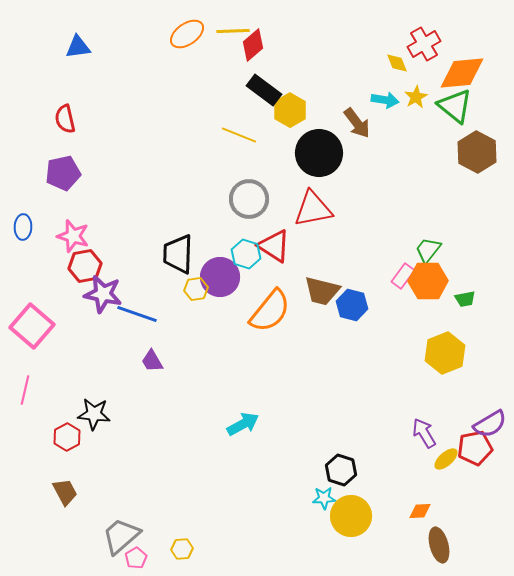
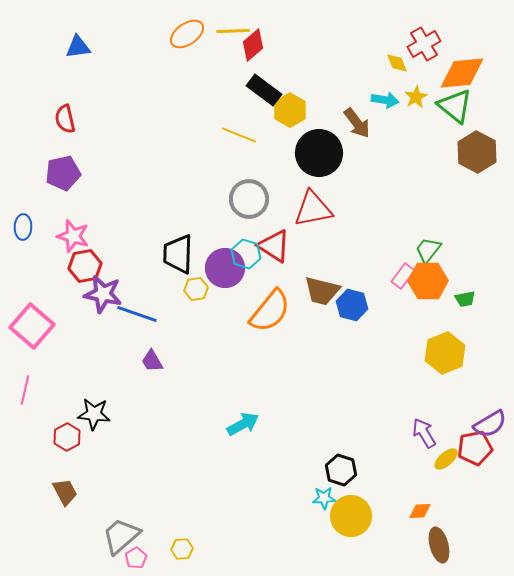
purple circle at (220, 277): moved 5 px right, 9 px up
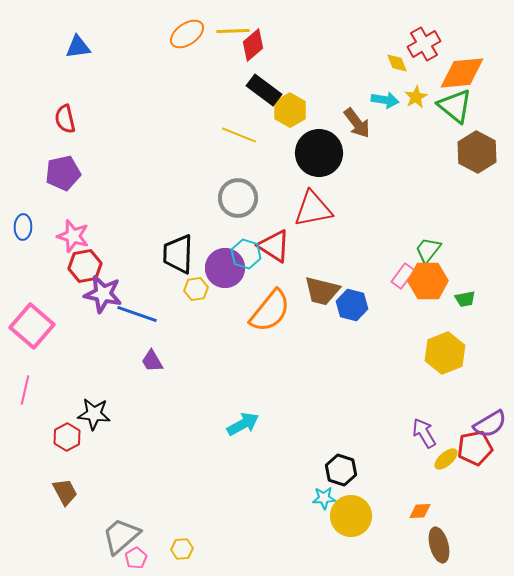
gray circle at (249, 199): moved 11 px left, 1 px up
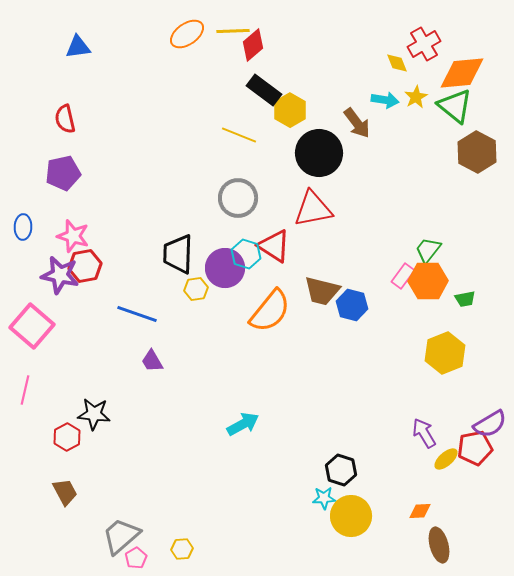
purple star at (103, 294): moved 43 px left, 19 px up
